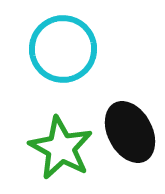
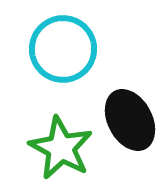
black ellipse: moved 12 px up
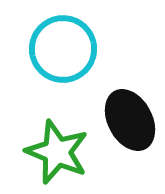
green star: moved 4 px left, 4 px down; rotated 6 degrees counterclockwise
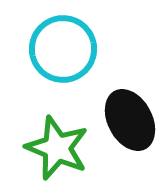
green star: moved 4 px up
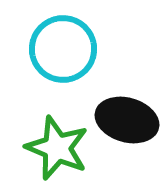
black ellipse: moved 3 px left; rotated 46 degrees counterclockwise
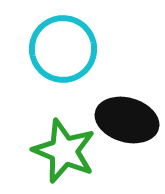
green star: moved 7 px right, 3 px down
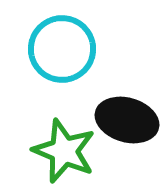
cyan circle: moved 1 px left
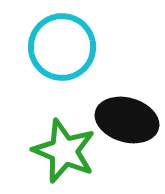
cyan circle: moved 2 px up
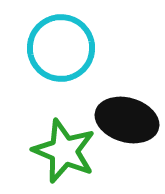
cyan circle: moved 1 px left, 1 px down
